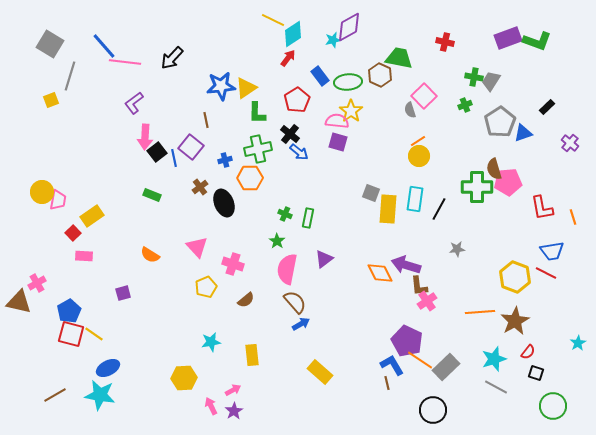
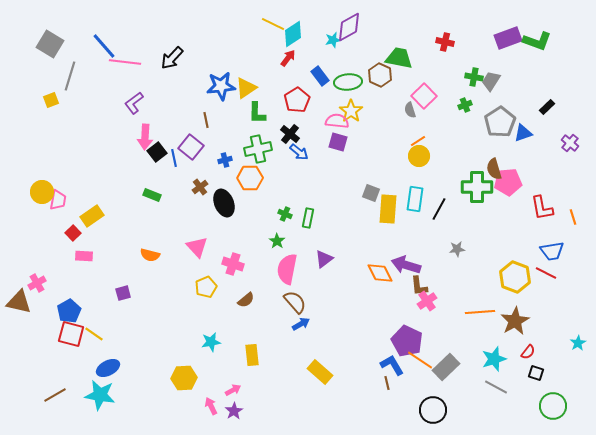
yellow line at (273, 20): moved 4 px down
orange semicircle at (150, 255): rotated 18 degrees counterclockwise
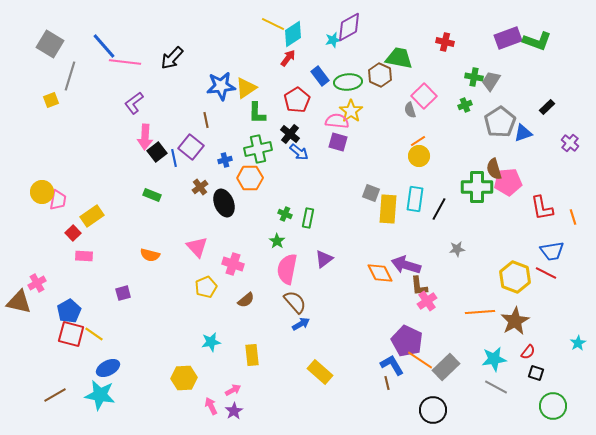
cyan star at (494, 359): rotated 10 degrees clockwise
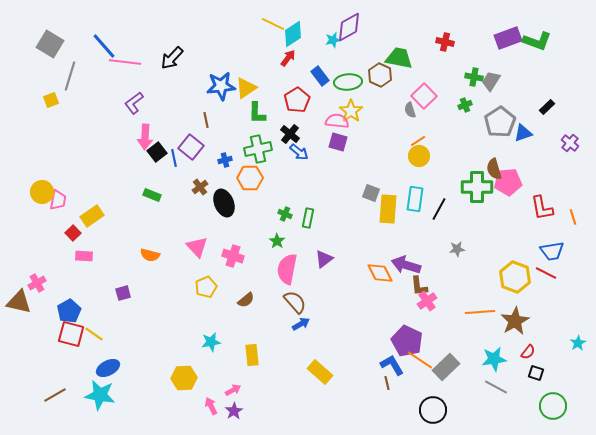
pink cross at (233, 264): moved 8 px up
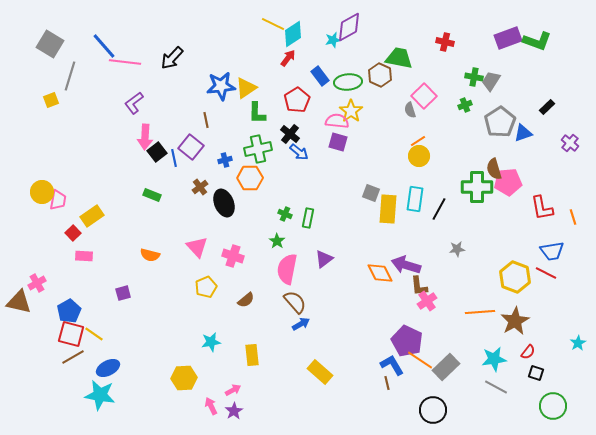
brown line at (55, 395): moved 18 px right, 38 px up
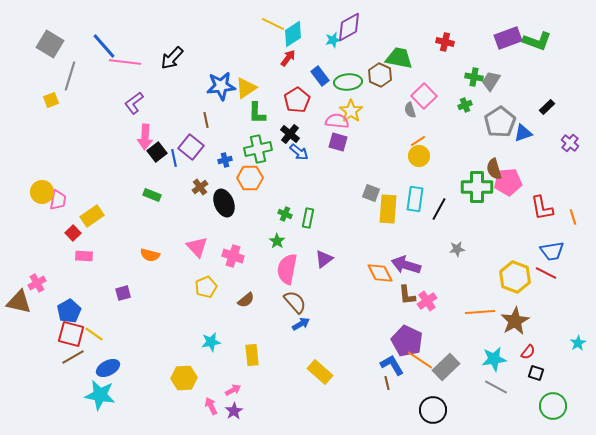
brown L-shape at (419, 286): moved 12 px left, 9 px down
